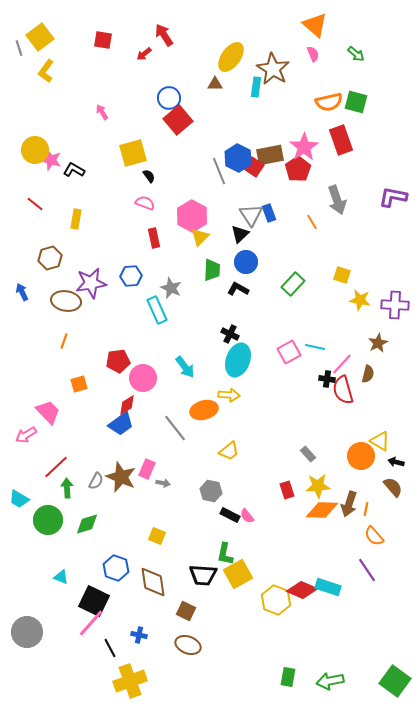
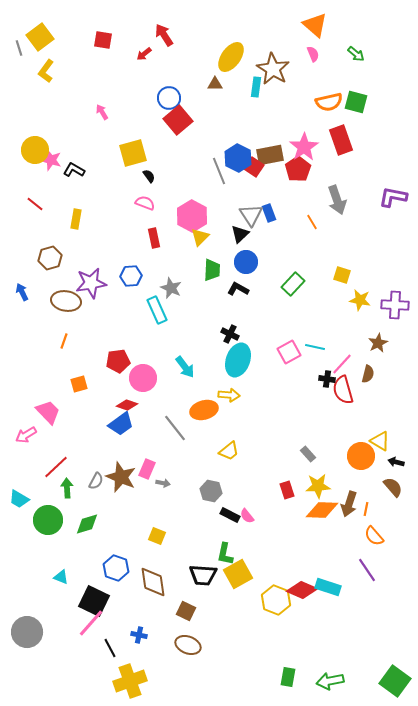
red diamond at (127, 405): rotated 50 degrees clockwise
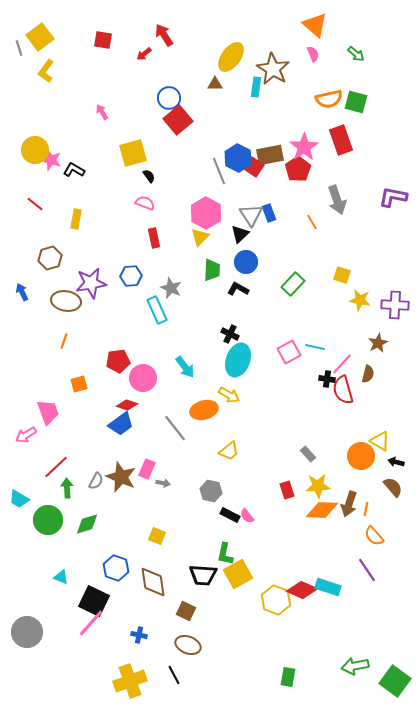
orange semicircle at (329, 102): moved 3 px up
pink hexagon at (192, 216): moved 14 px right, 3 px up
yellow arrow at (229, 395): rotated 25 degrees clockwise
pink trapezoid at (48, 412): rotated 24 degrees clockwise
black line at (110, 648): moved 64 px right, 27 px down
green arrow at (330, 681): moved 25 px right, 15 px up
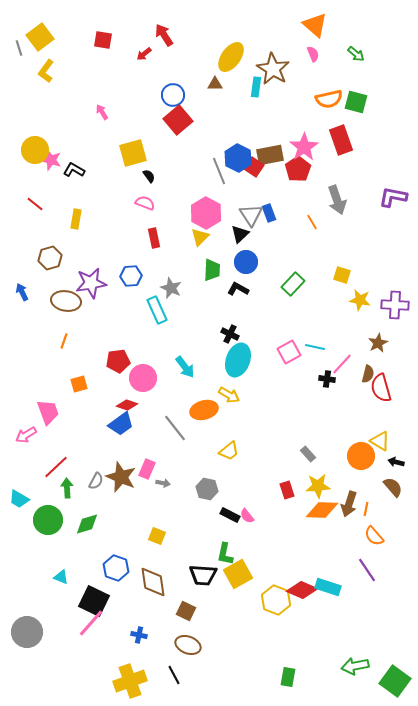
blue circle at (169, 98): moved 4 px right, 3 px up
red semicircle at (343, 390): moved 38 px right, 2 px up
gray hexagon at (211, 491): moved 4 px left, 2 px up
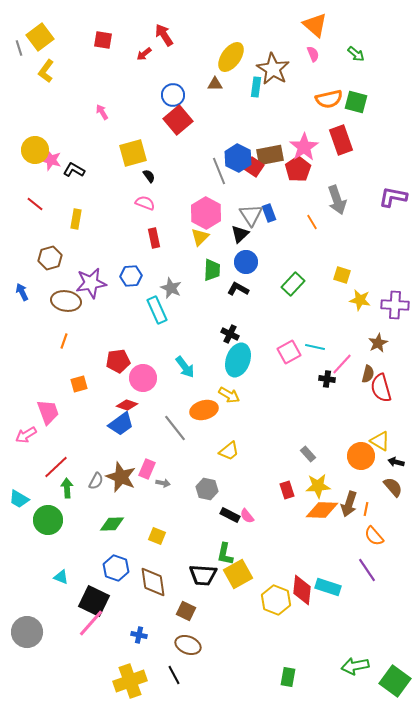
green diamond at (87, 524): moved 25 px right; rotated 15 degrees clockwise
red diamond at (302, 590): rotated 72 degrees clockwise
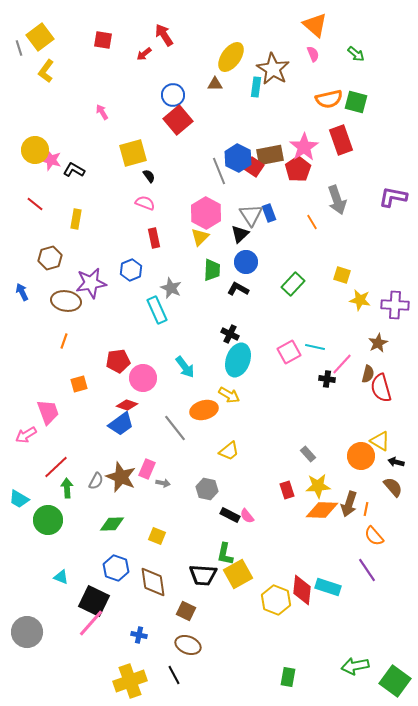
blue hexagon at (131, 276): moved 6 px up; rotated 20 degrees counterclockwise
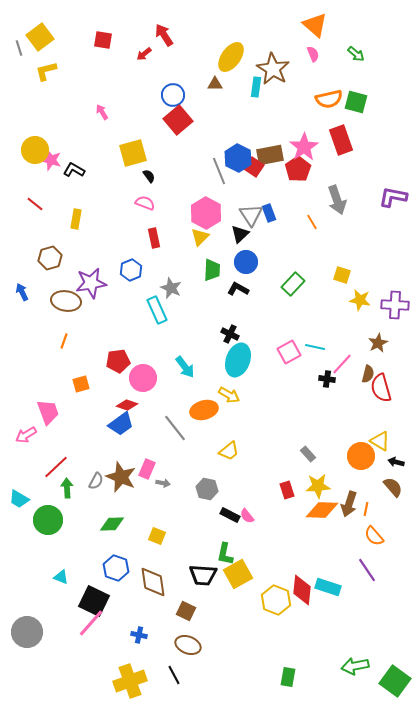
yellow L-shape at (46, 71): rotated 40 degrees clockwise
orange square at (79, 384): moved 2 px right
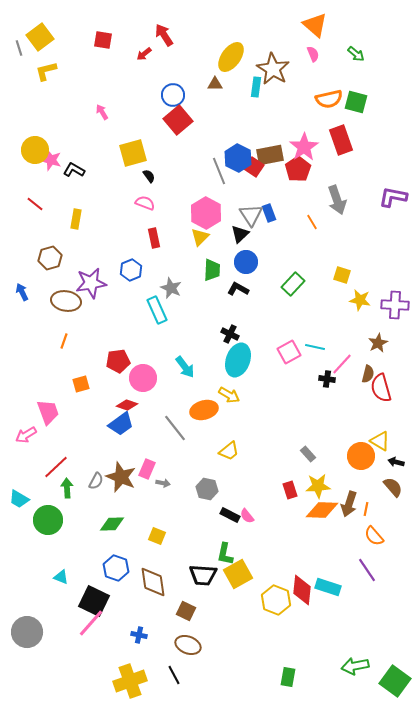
red rectangle at (287, 490): moved 3 px right
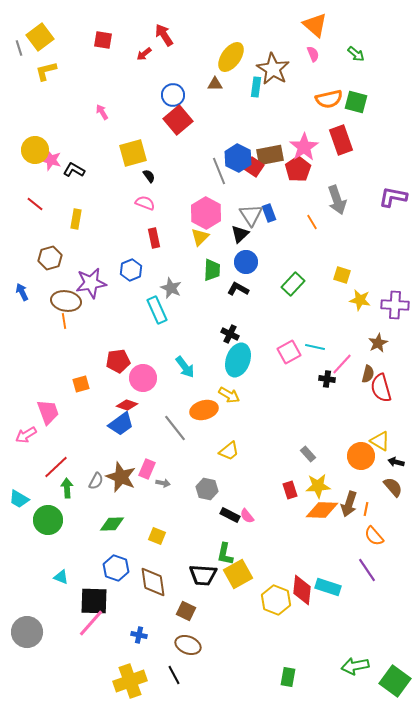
orange line at (64, 341): moved 20 px up; rotated 28 degrees counterclockwise
black square at (94, 601): rotated 24 degrees counterclockwise
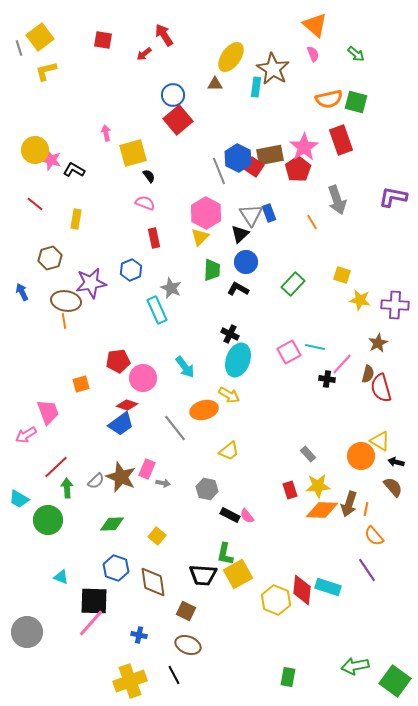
pink arrow at (102, 112): moved 4 px right, 21 px down; rotated 21 degrees clockwise
gray semicircle at (96, 481): rotated 18 degrees clockwise
yellow square at (157, 536): rotated 18 degrees clockwise
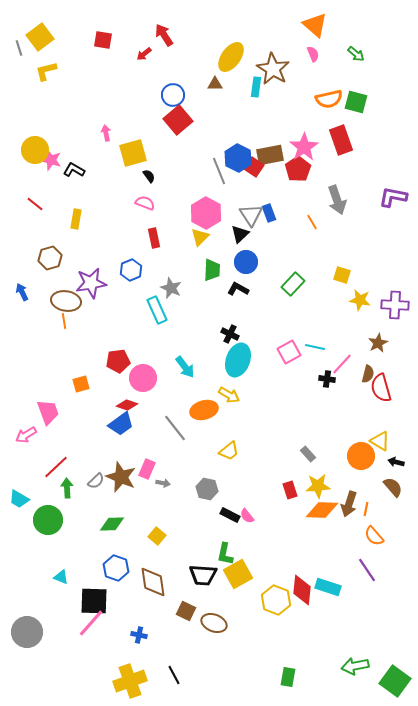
brown ellipse at (188, 645): moved 26 px right, 22 px up
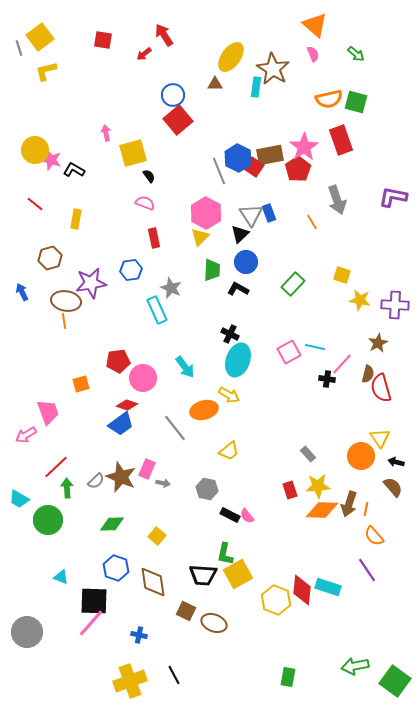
blue hexagon at (131, 270): rotated 15 degrees clockwise
yellow triangle at (380, 441): moved 3 px up; rotated 25 degrees clockwise
